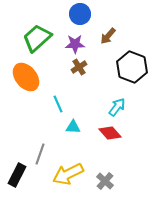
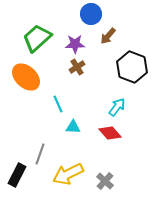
blue circle: moved 11 px right
brown cross: moved 2 px left
orange ellipse: rotated 8 degrees counterclockwise
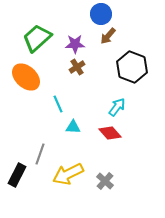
blue circle: moved 10 px right
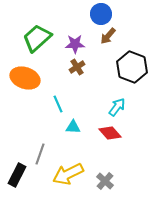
orange ellipse: moved 1 px left, 1 px down; rotated 24 degrees counterclockwise
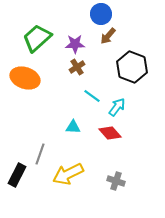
cyan line: moved 34 px right, 8 px up; rotated 30 degrees counterclockwise
gray cross: moved 11 px right; rotated 24 degrees counterclockwise
